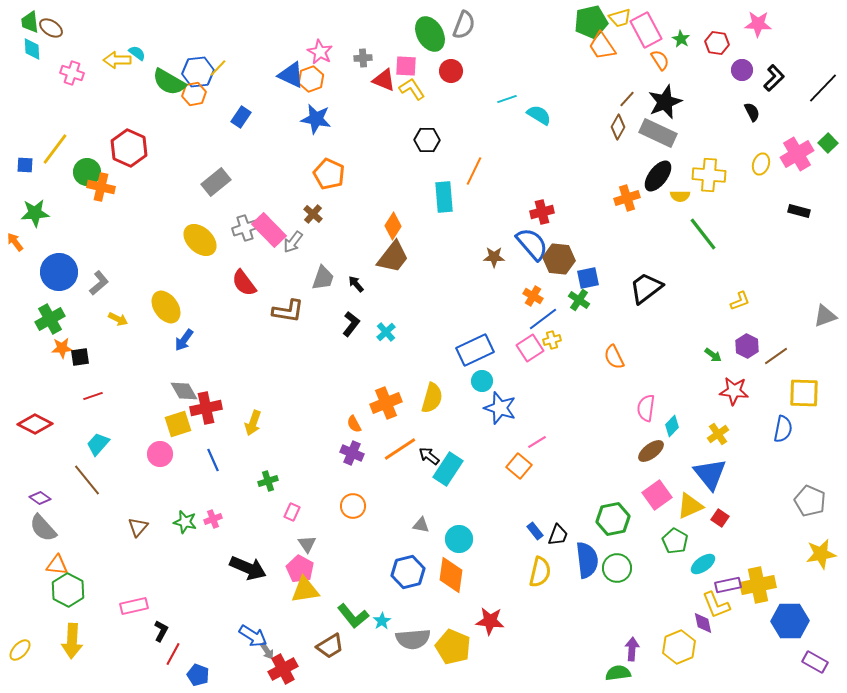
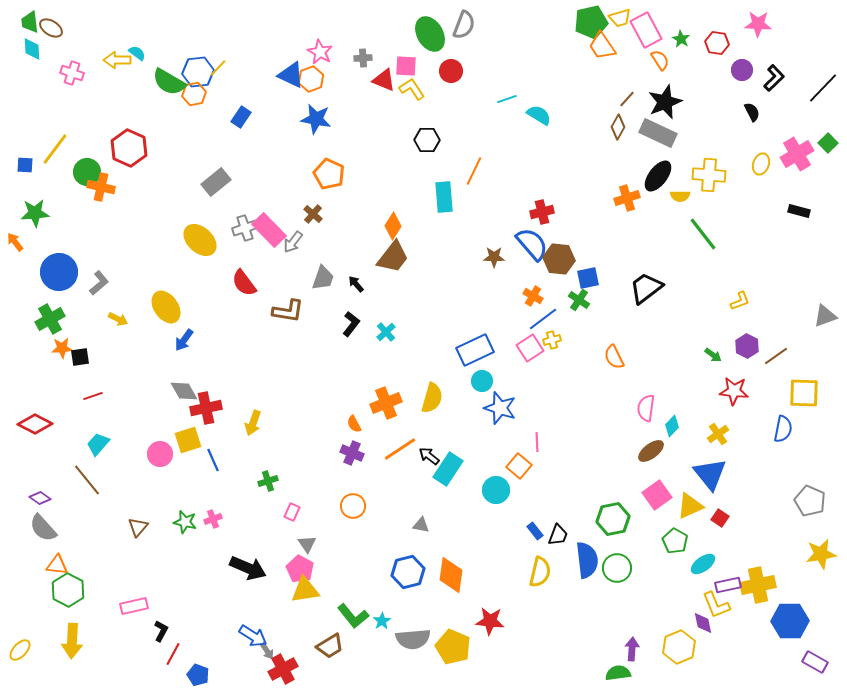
yellow square at (178, 424): moved 10 px right, 16 px down
pink line at (537, 442): rotated 60 degrees counterclockwise
cyan circle at (459, 539): moved 37 px right, 49 px up
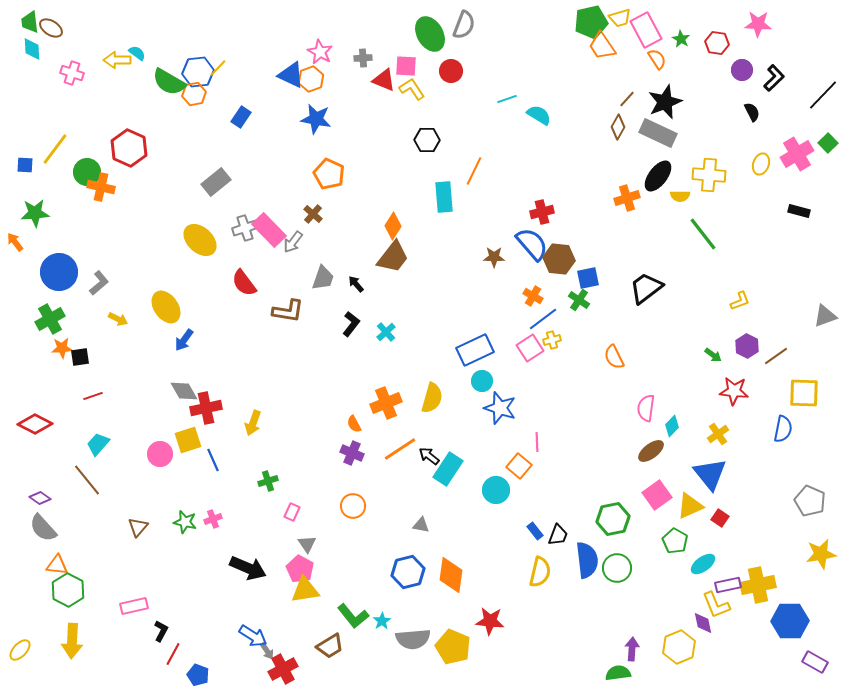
orange semicircle at (660, 60): moved 3 px left, 1 px up
black line at (823, 88): moved 7 px down
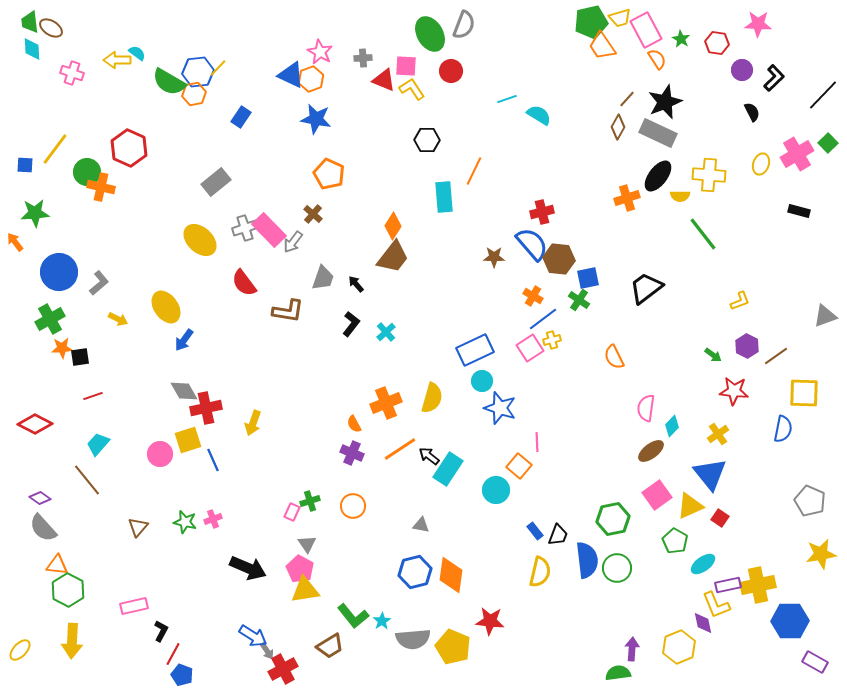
green cross at (268, 481): moved 42 px right, 20 px down
blue hexagon at (408, 572): moved 7 px right
blue pentagon at (198, 675): moved 16 px left
